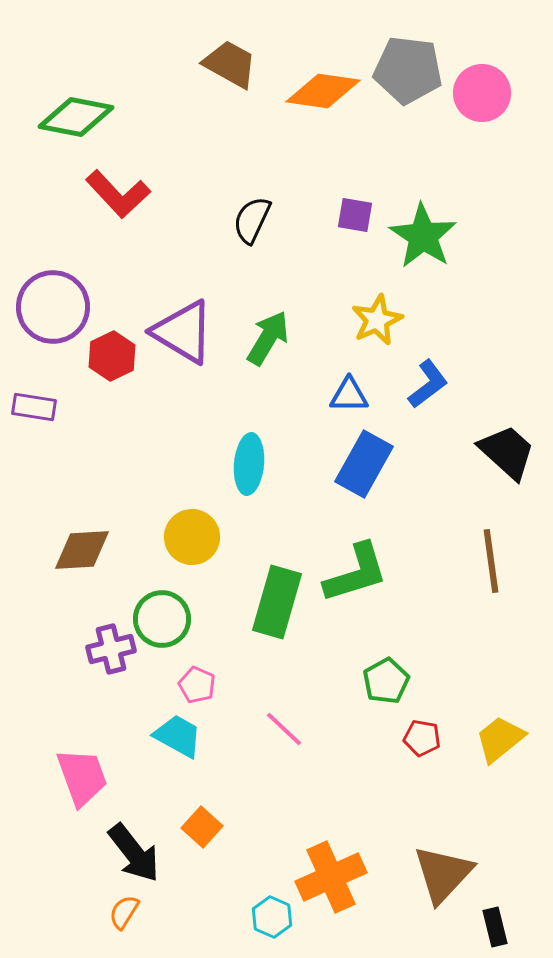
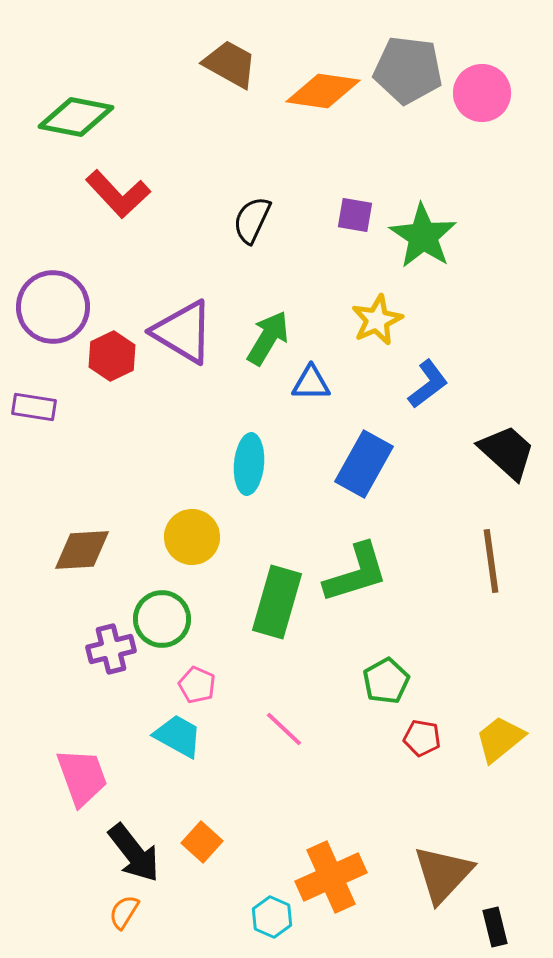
blue triangle at (349, 395): moved 38 px left, 12 px up
orange square at (202, 827): moved 15 px down
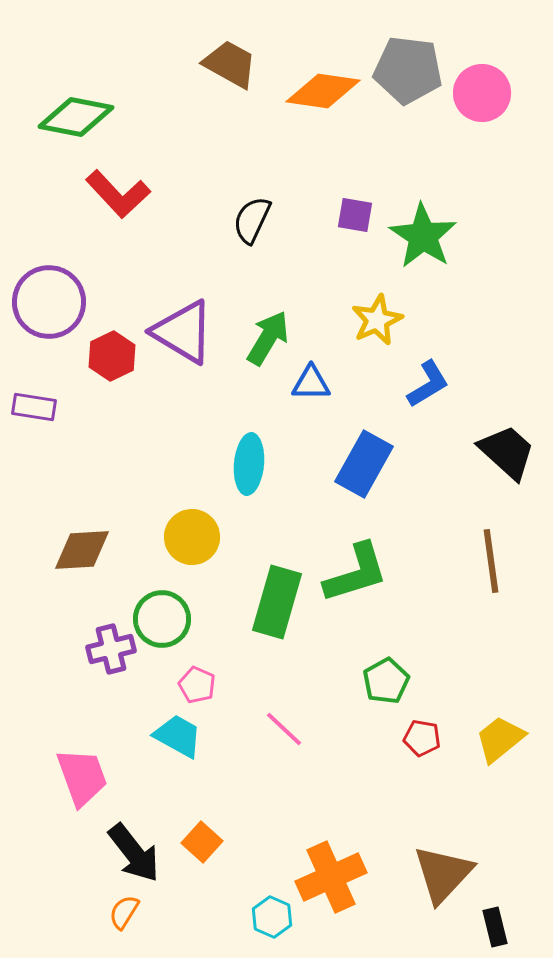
purple circle at (53, 307): moved 4 px left, 5 px up
blue L-shape at (428, 384): rotated 6 degrees clockwise
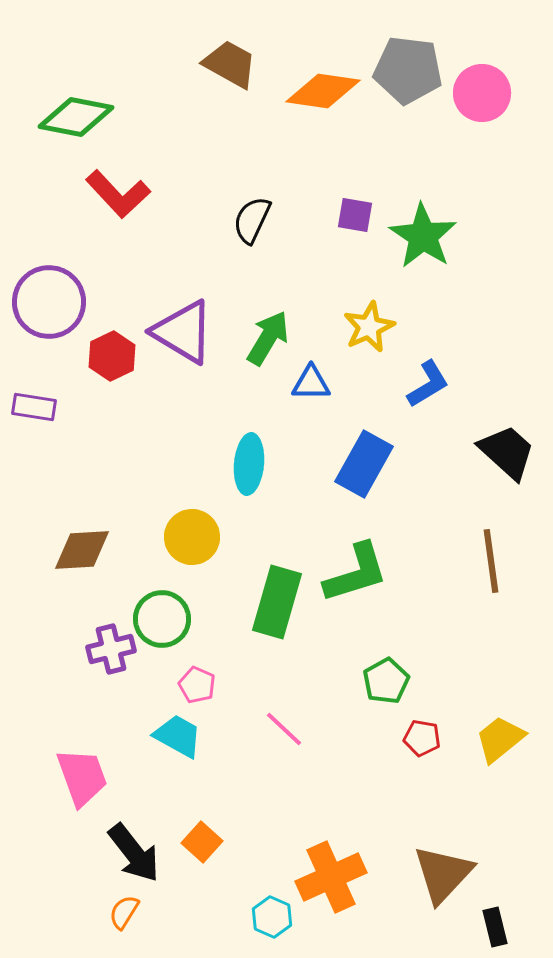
yellow star at (377, 320): moved 8 px left, 7 px down
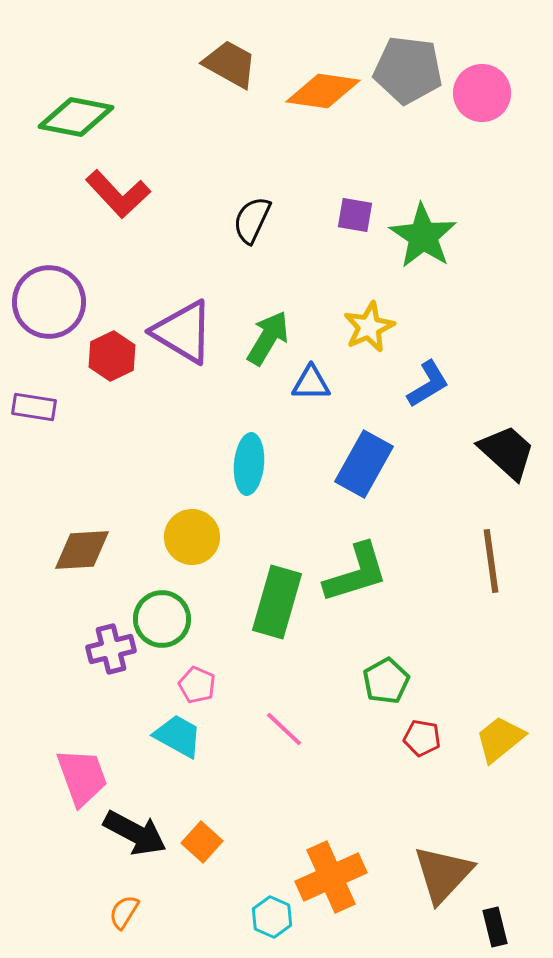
black arrow at (134, 853): moved 1 px right, 20 px up; rotated 24 degrees counterclockwise
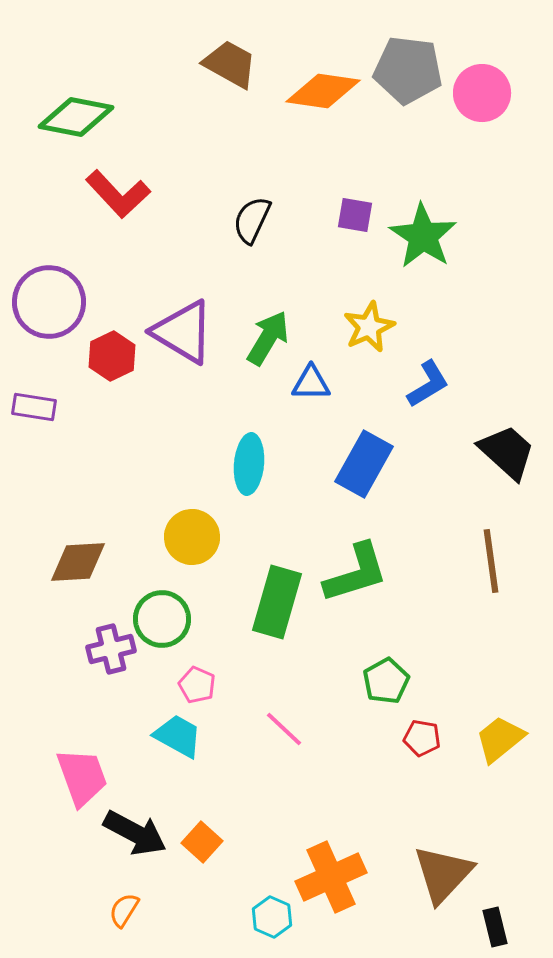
brown diamond at (82, 550): moved 4 px left, 12 px down
orange semicircle at (124, 912): moved 2 px up
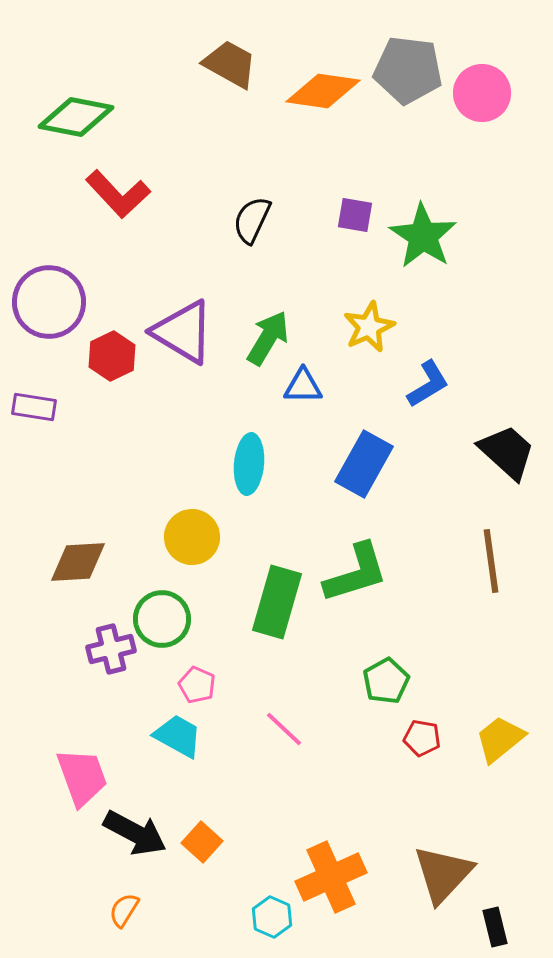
blue triangle at (311, 383): moved 8 px left, 3 px down
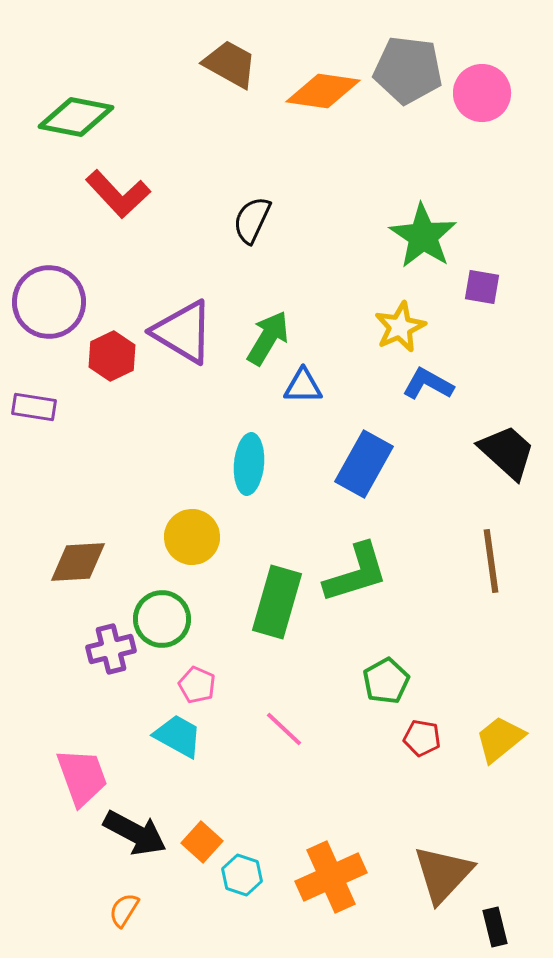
purple square at (355, 215): moved 127 px right, 72 px down
yellow star at (369, 327): moved 31 px right
blue L-shape at (428, 384): rotated 120 degrees counterclockwise
cyan hexagon at (272, 917): moved 30 px left, 42 px up; rotated 6 degrees counterclockwise
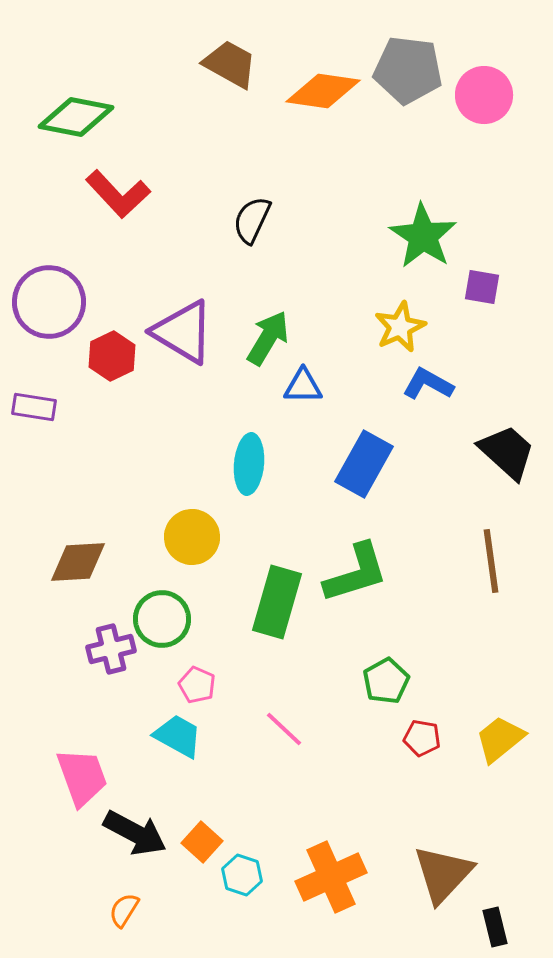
pink circle at (482, 93): moved 2 px right, 2 px down
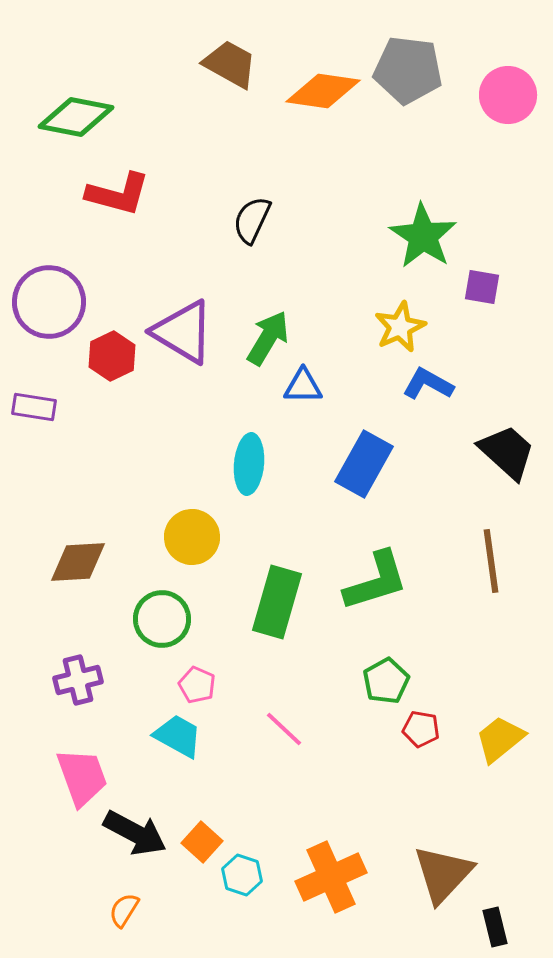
pink circle at (484, 95): moved 24 px right
red L-shape at (118, 194): rotated 32 degrees counterclockwise
green L-shape at (356, 573): moved 20 px right, 8 px down
purple cross at (111, 649): moved 33 px left, 31 px down
red pentagon at (422, 738): moved 1 px left, 9 px up
